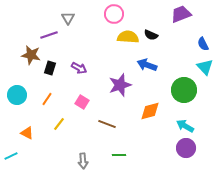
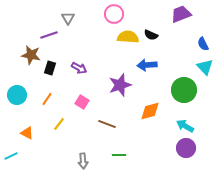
blue arrow: rotated 24 degrees counterclockwise
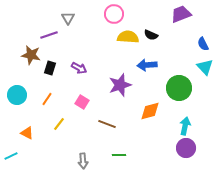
green circle: moved 5 px left, 2 px up
cyan arrow: rotated 72 degrees clockwise
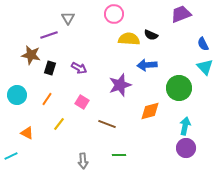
yellow semicircle: moved 1 px right, 2 px down
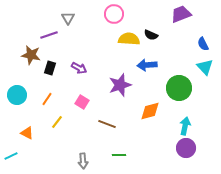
yellow line: moved 2 px left, 2 px up
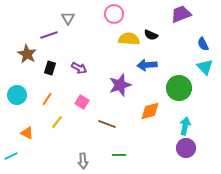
brown star: moved 4 px left, 1 px up; rotated 18 degrees clockwise
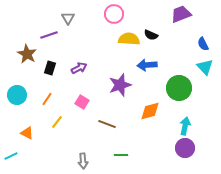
purple arrow: rotated 56 degrees counterclockwise
purple circle: moved 1 px left
green line: moved 2 px right
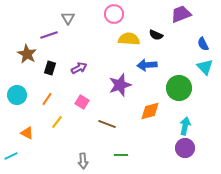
black semicircle: moved 5 px right
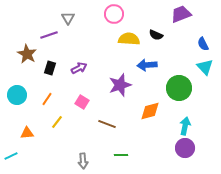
orange triangle: rotated 32 degrees counterclockwise
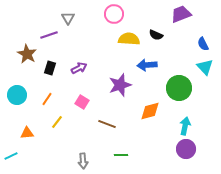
purple circle: moved 1 px right, 1 px down
